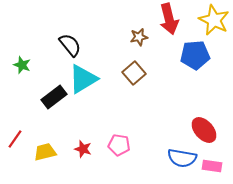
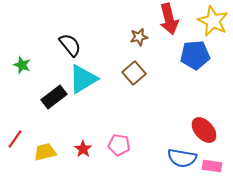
yellow star: moved 1 px left, 1 px down
red star: rotated 18 degrees clockwise
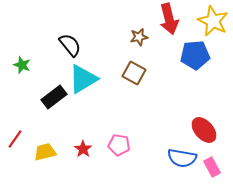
brown square: rotated 20 degrees counterclockwise
pink rectangle: moved 1 px down; rotated 54 degrees clockwise
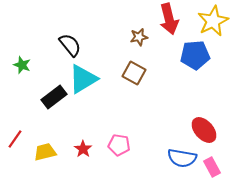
yellow star: rotated 20 degrees clockwise
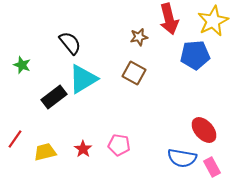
black semicircle: moved 2 px up
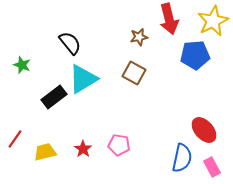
blue semicircle: rotated 88 degrees counterclockwise
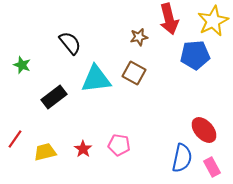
cyan triangle: moved 13 px right; rotated 24 degrees clockwise
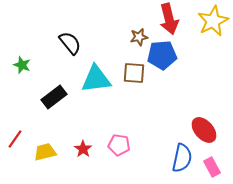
blue pentagon: moved 33 px left
brown square: rotated 25 degrees counterclockwise
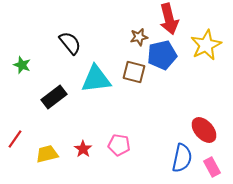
yellow star: moved 7 px left, 24 px down
blue pentagon: rotated 8 degrees counterclockwise
brown square: moved 1 px up; rotated 10 degrees clockwise
yellow trapezoid: moved 2 px right, 2 px down
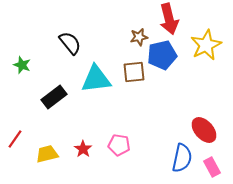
brown square: rotated 20 degrees counterclockwise
